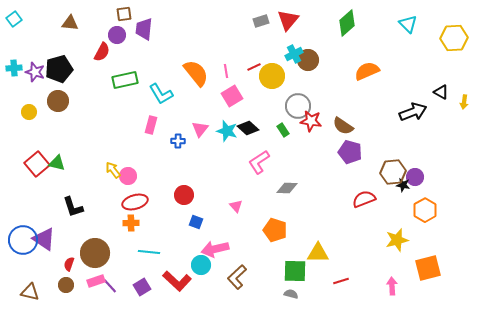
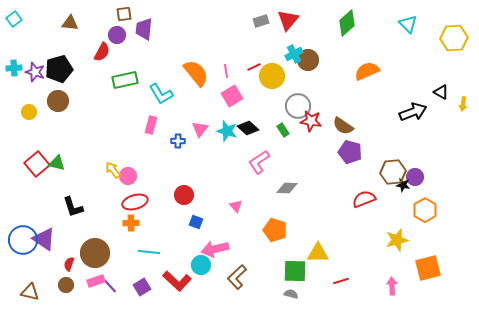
yellow arrow at (464, 102): moved 1 px left, 2 px down
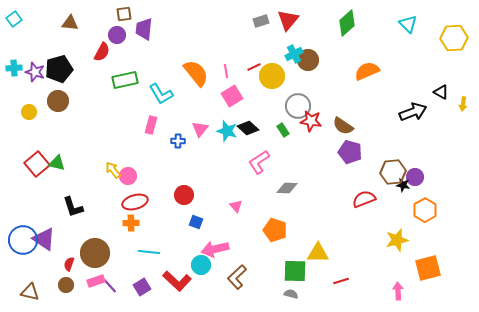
pink arrow at (392, 286): moved 6 px right, 5 px down
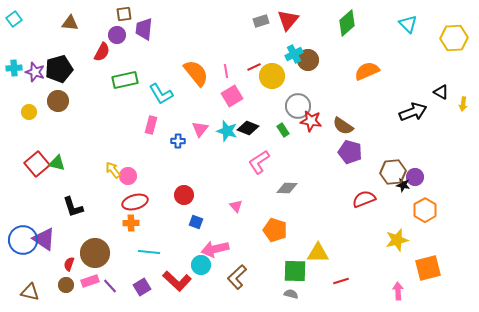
black diamond at (248, 128): rotated 20 degrees counterclockwise
pink rectangle at (96, 281): moved 6 px left
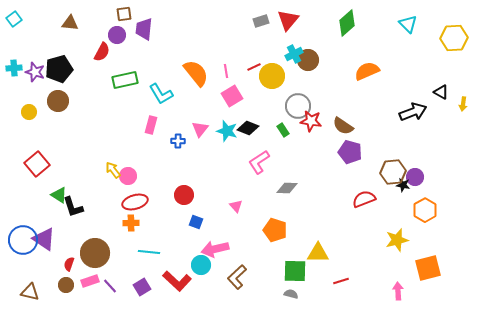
green triangle at (57, 163): moved 2 px right, 32 px down; rotated 18 degrees clockwise
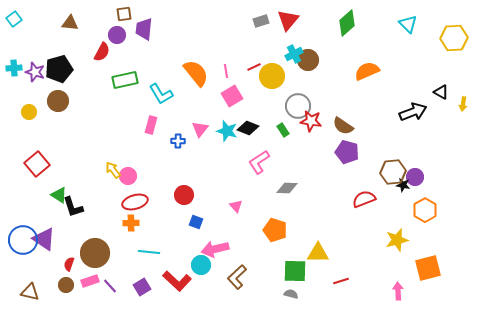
purple pentagon at (350, 152): moved 3 px left
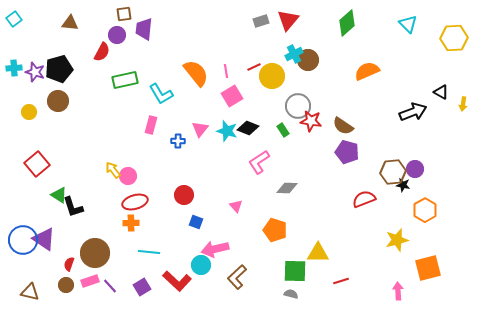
purple circle at (415, 177): moved 8 px up
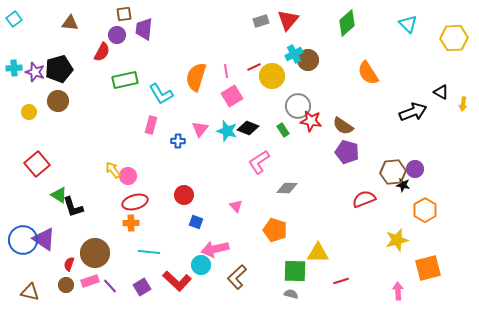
orange semicircle at (367, 71): moved 1 px right, 2 px down; rotated 100 degrees counterclockwise
orange semicircle at (196, 73): moved 4 px down; rotated 124 degrees counterclockwise
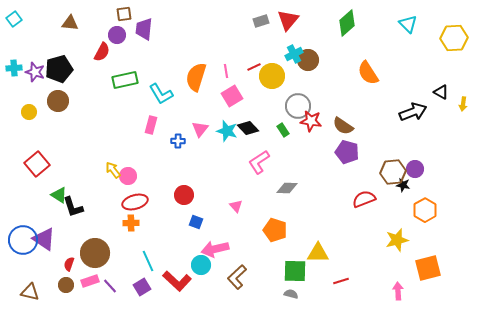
black diamond at (248, 128): rotated 25 degrees clockwise
cyan line at (149, 252): moved 1 px left, 9 px down; rotated 60 degrees clockwise
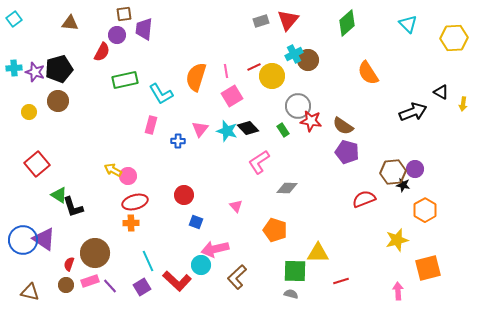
yellow arrow at (113, 170): rotated 24 degrees counterclockwise
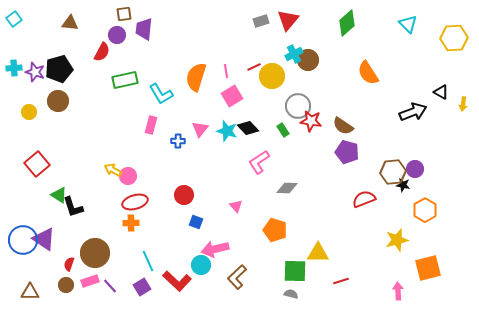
brown triangle at (30, 292): rotated 12 degrees counterclockwise
